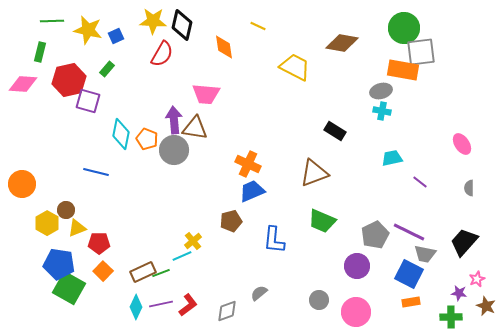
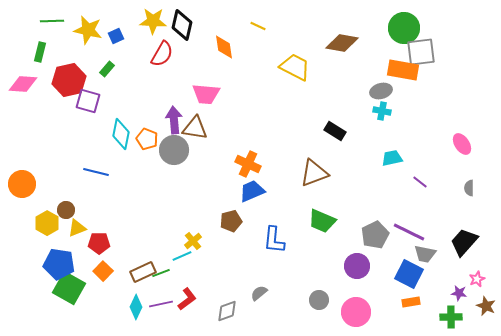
red L-shape at (188, 305): moved 1 px left, 6 px up
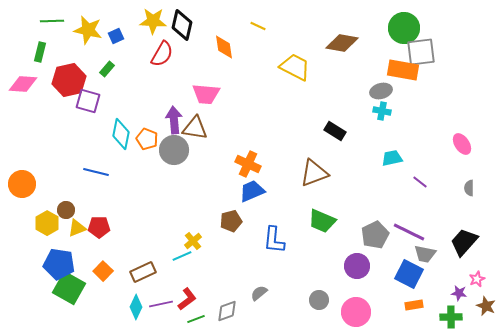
red pentagon at (99, 243): moved 16 px up
green line at (161, 273): moved 35 px right, 46 px down
orange rectangle at (411, 302): moved 3 px right, 3 px down
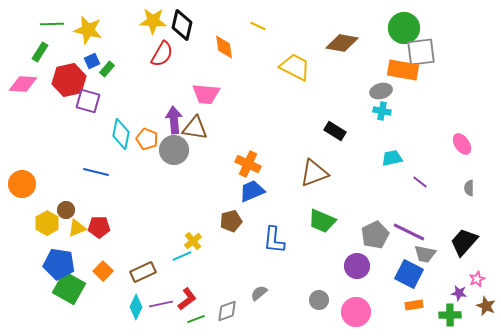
green line at (52, 21): moved 3 px down
blue square at (116, 36): moved 24 px left, 25 px down
green rectangle at (40, 52): rotated 18 degrees clockwise
green cross at (451, 317): moved 1 px left, 2 px up
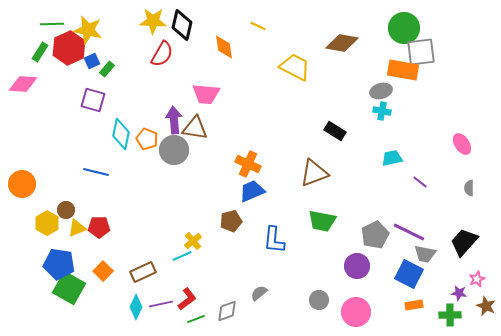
red hexagon at (69, 80): moved 32 px up; rotated 12 degrees counterclockwise
purple square at (88, 101): moved 5 px right, 1 px up
green trapezoid at (322, 221): rotated 12 degrees counterclockwise
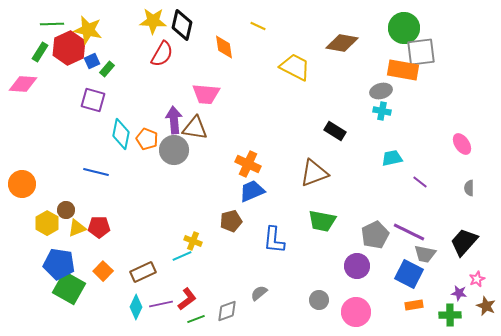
yellow cross at (193, 241): rotated 30 degrees counterclockwise
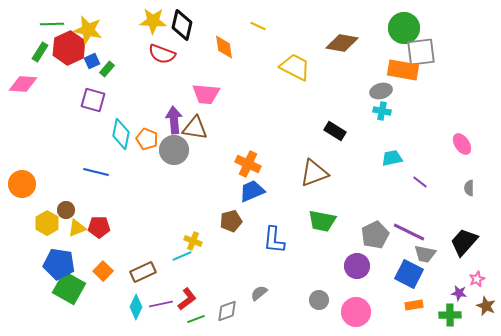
red semicircle at (162, 54): rotated 80 degrees clockwise
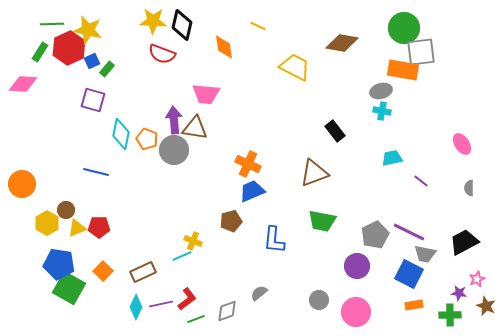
black rectangle at (335, 131): rotated 20 degrees clockwise
purple line at (420, 182): moved 1 px right, 1 px up
black trapezoid at (464, 242): rotated 20 degrees clockwise
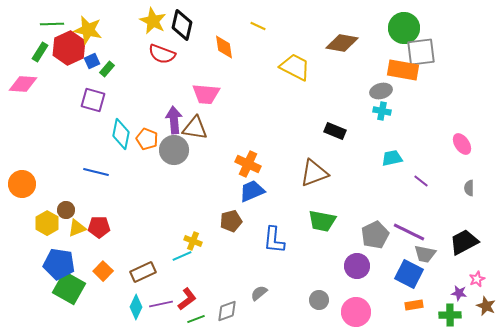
yellow star at (153, 21): rotated 24 degrees clockwise
black rectangle at (335, 131): rotated 30 degrees counterclockwise
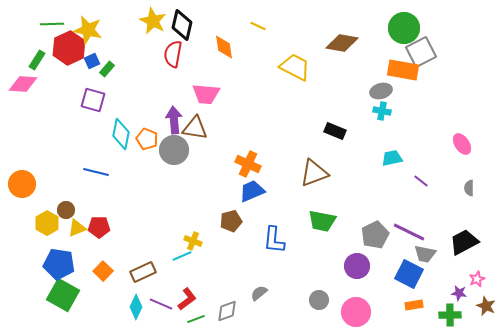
green rectangle at (40, 52): moved 3 px left, 8 px down
gray square at (421, 52): rotated 20 degrees counterclockwise
red semicircle at (162, 54): moved 11 px right; rotated 80 degrees clockwise
green square at (69, 288): moved 6 px left, 7 px down
purple line at (161, 304): rotated 35 degrees clockwise
